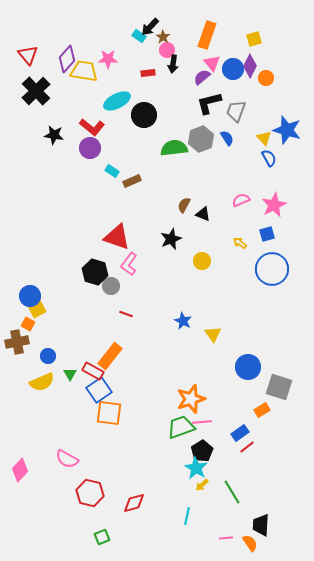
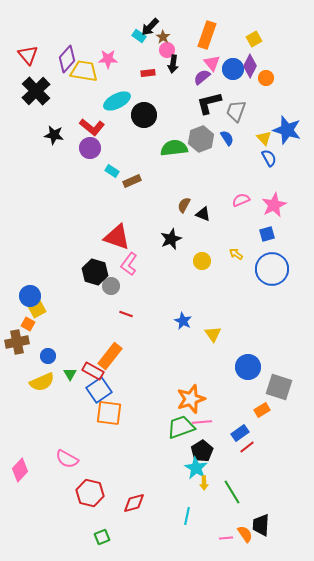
yellow square at (254, 39): rotated 14 degrees counterclockwise
yellow arrow at (240, 243): moved 4 px left, 11 px down
yellow arrow at (202, 485): moved 2 px right, 2 px up; rotated 48 degrees counterclockwise
orange semicircle at (250, 543): moved 5 px left, 9 px up
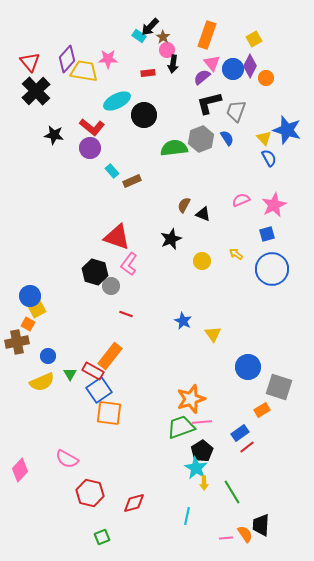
red triangle at (28, 55): moved 2 px right, 7 px down
cyan rectangle at (112, 171): rotated 16 degrees clockwise
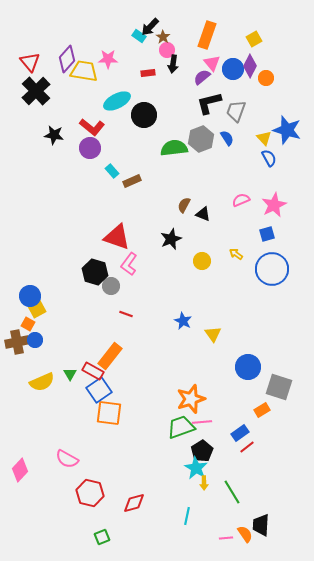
blue circle at (48, 356): moved 13 px left, 16 px up
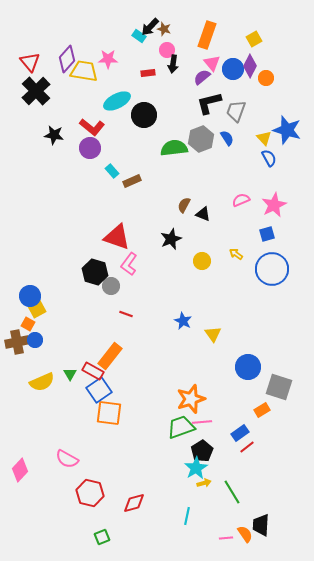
brown star at (163, 37): moved 1 px right, 8 px up; rotated 16 degrees counterclockwise
cyan star at (196, 468): rotated 10 degrees clockwise
yellow arrow at (204, 483): rotated 104 degrees counterclockwise
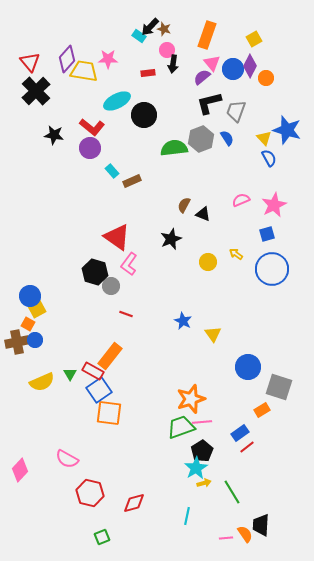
red triangle at (117, 237): rotated 16 degrees clockwise
yellow circle at (202, 261): moved 6 px right, 1 px down
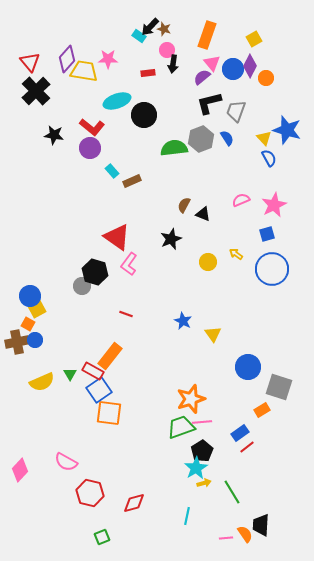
cyan ellipse at (117, 101): rotated 8 degrees clockwise
gray circle at (111, 286): moved 29 px left
pink semicircle at (67, 459): moved 1 px left, 3 px down
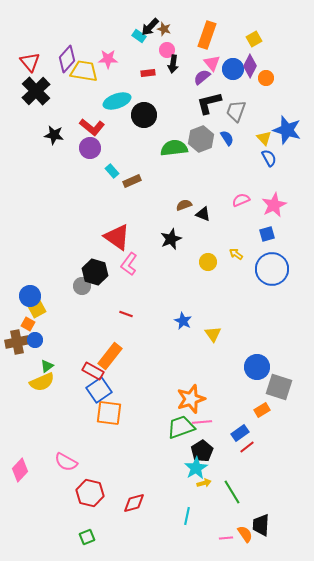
brown semicircle at (184, 205): rotated 42 degrees clockwise
blue circle at (248, 367): moved 9 px right
green triangle at (70, 374): moved 23 px left, 8 px up; rotated 24 degrees clockwise
green square at (102, 537): moved 15 px left
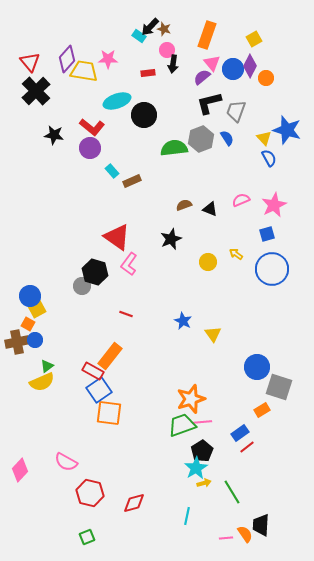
black triangle at (203, 214): moved 7 px right, 5 px up
green trapezoid at (181, 427): moved 1 px right, 2 px up
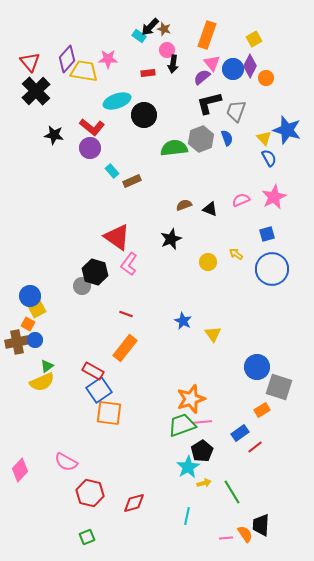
blue semicircle at (227, 138): rotated 14 degrees clockwise
pink star at (274, 205): moved 8 px up
orange rectangle at (110, 356): moved 15 px right, 8 px up
red line at (247, 447): moved 8 px right
cyan star at (196, 468): moved 8 px left, 1 px up
